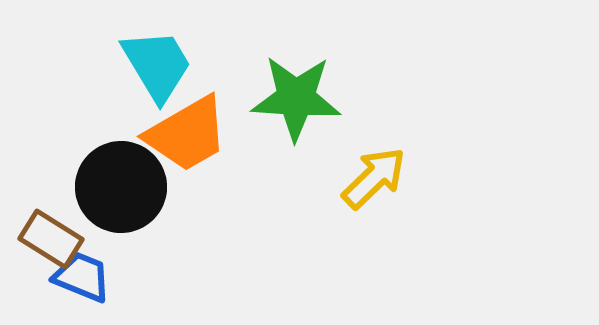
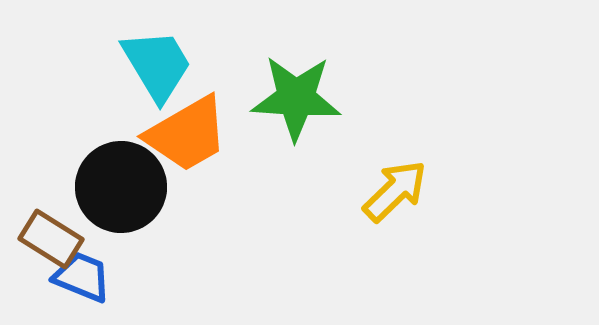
yellow arrow: moved 21 px right, 13 px down
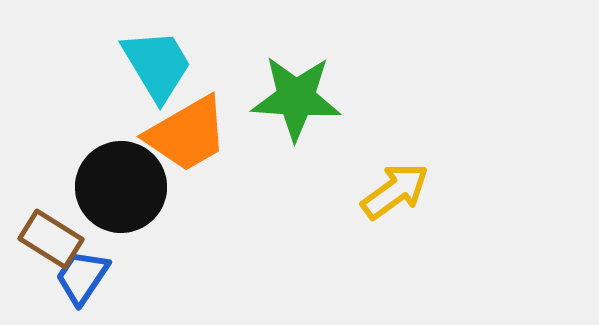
yellow arrow: rotated 8 degrees clockwise
blue trapezoid: rotated 78 degrees counterclockwise
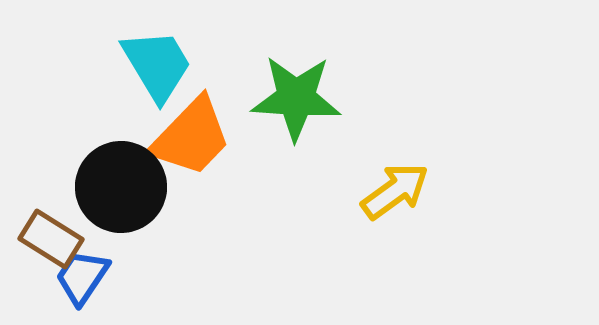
orange trapezoid: moved 4 px right, 3 px down; rotated 16 degrees counterclockwise
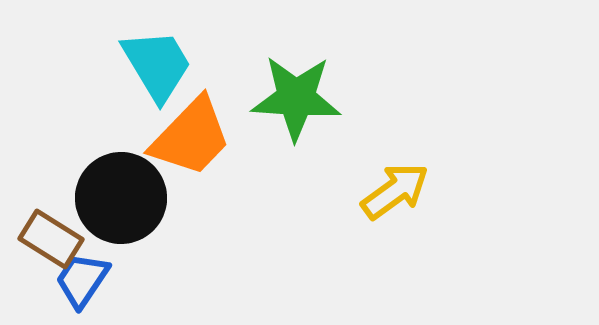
black circle: moved 11 px down
blue trapezoid: moved 3 px down
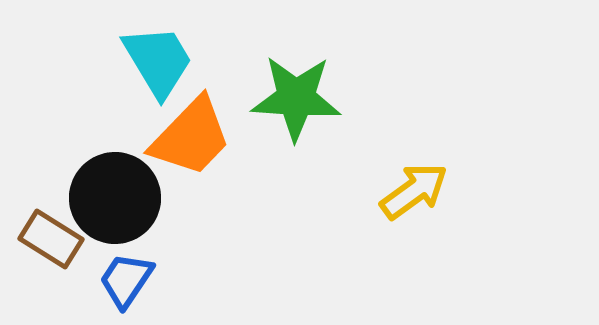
cyan trapezoid: moved 1 px right, 4 px up
yellow arrow: moved 19 px right
black circle: moved 6 px left
blue trapezoid: moved 44 px right
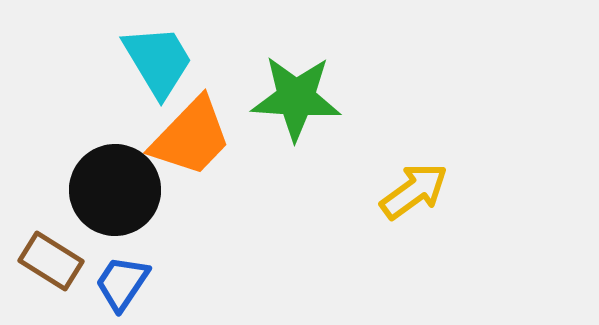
black circle: moved 8 px up
brown rectangle: moved 22 px down
blue trapezoid: moved 4 px left, 3 px down
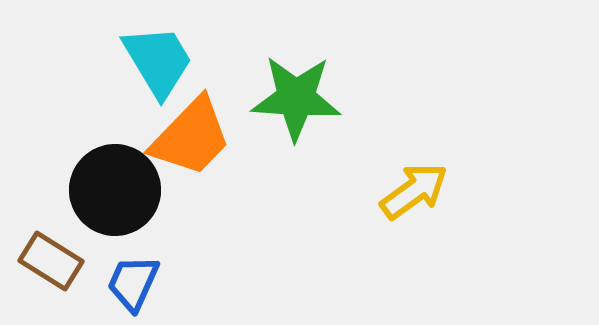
blue trapezoid: moved 11 px right; rotated 10 degrees counterclockwise
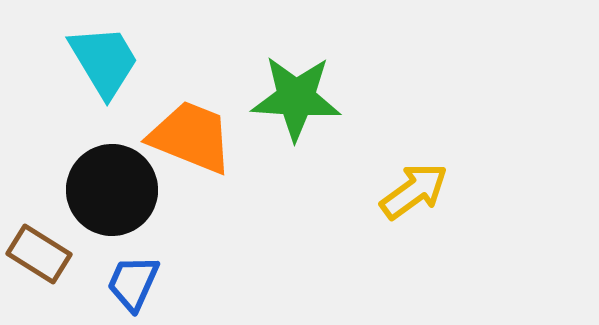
cyan trapezoid: moved 54 px left
orange trapezoid: rotated 112 degrees counterclockwise
black circle: moved 3 px left
brown rectangle: moved 12 px left, 7 px up
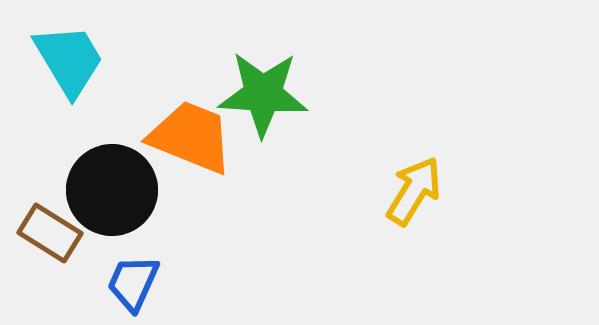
cyan trapezoid: moved 35 px left, 1 px up
green star: moved 33 px left, 4 px up
yellow arrow: rotated 22 degrees counterclockwise
brown rectangle: moved 11 px right, 21 px up
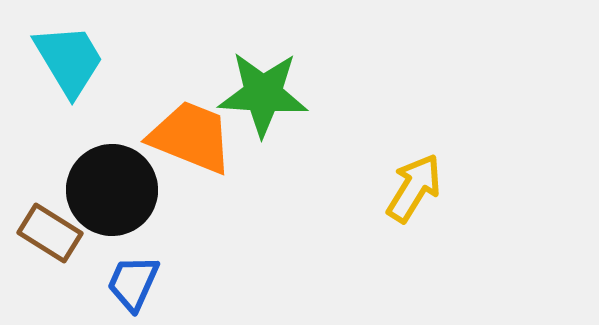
yellow arrow: moved 3 px up
